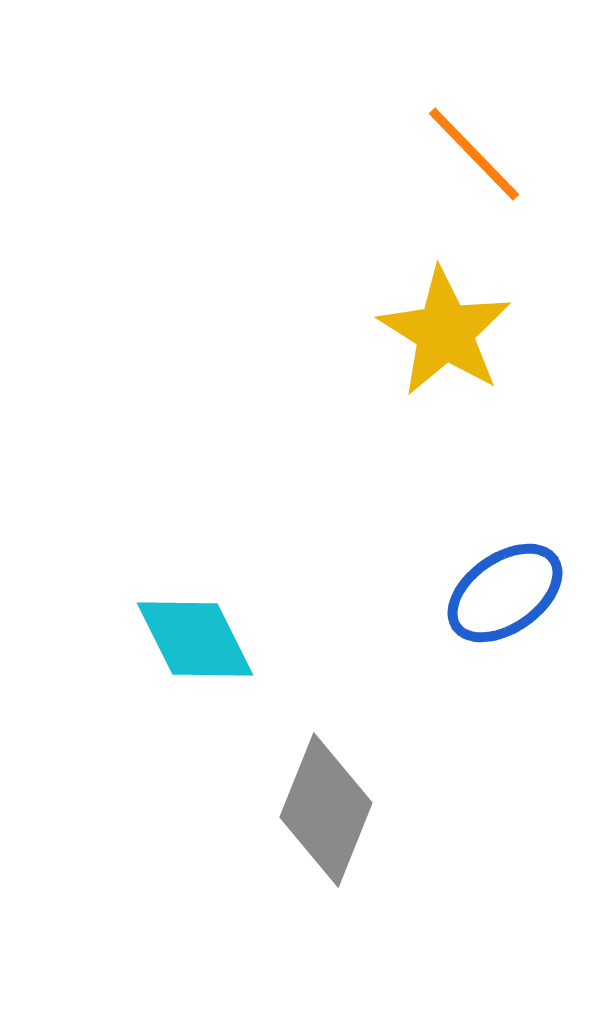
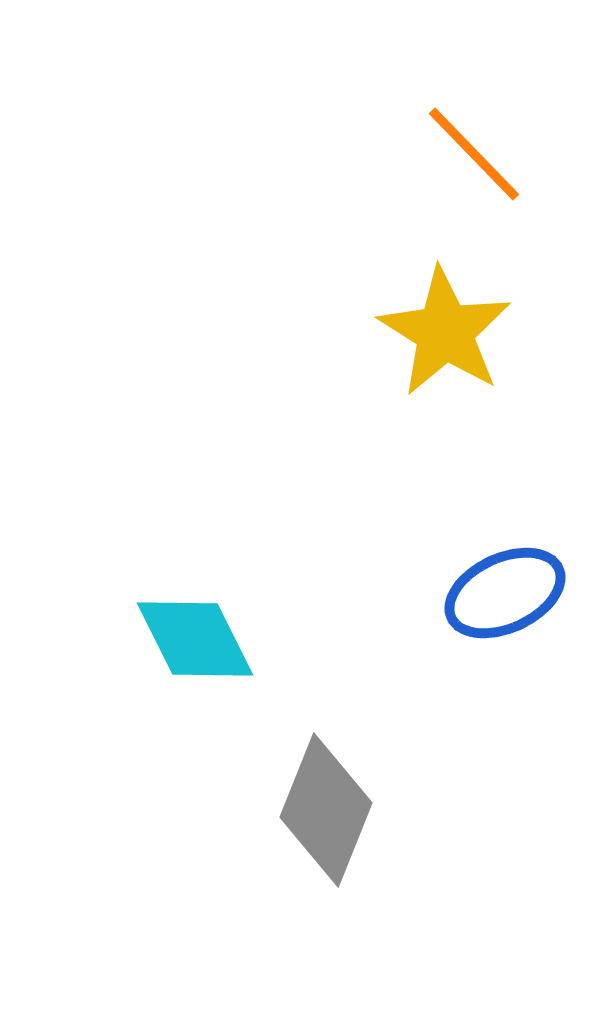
blue ellipse: rotated 10 degrees clockwise
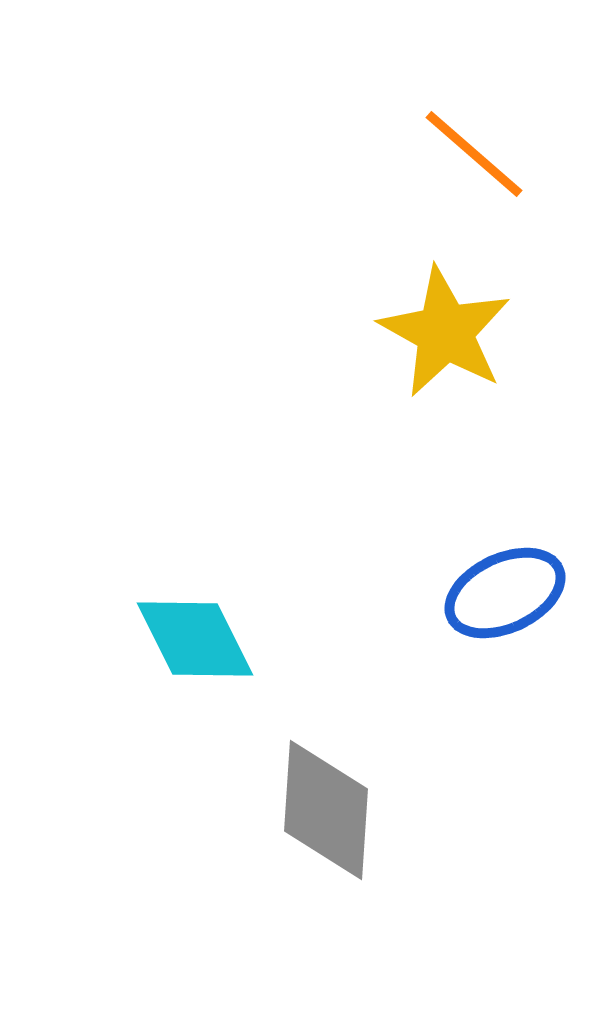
orange line: rotated 5 degrees counterclockwise
yellow star: rotated 3 degrees counterclockwise
gray diamond: rotated 18 degrees counterclockwise
